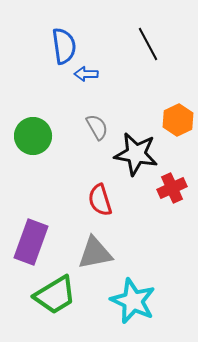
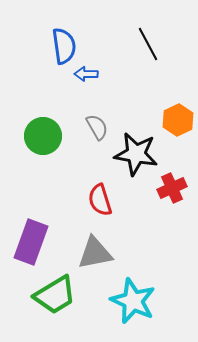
green circle: moved 10 px right
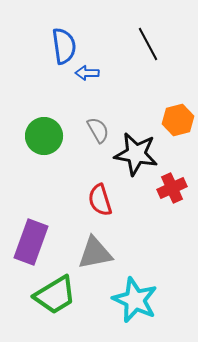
blue arrow: moved 1 px right, 1 px up
orange hexagon: rotated 12 degrees clockwise
gray semicircle: moved 1 px right, 3 px down
green circle: moved 1 px right
cyan star: moved 2 px right, 1 px up
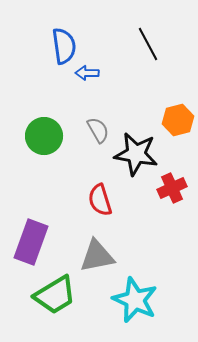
gray triangle: moved 2 px right, 3 px down
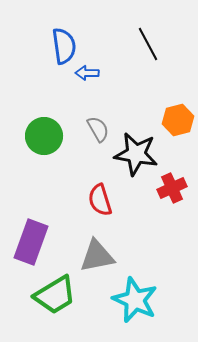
gray semicircle: moved 1 px up
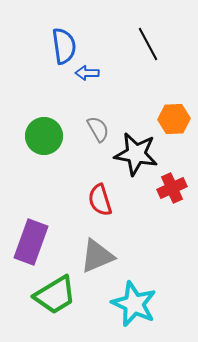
orange hexagon: moved 4 px left, 1 px up; rotated 12 degrees clockwise
gray triangle: rotated 12 degrees counterclockwise
cyan star: moved 1 px left, 4 px down
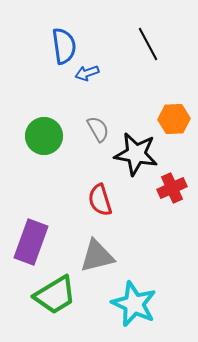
blue arrow: rotated 20 degrees counterclockwise
gray triangle: rotated 9 degrees clockwise
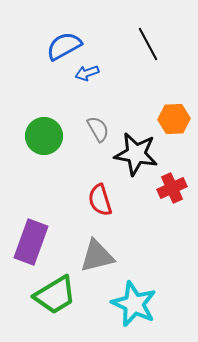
blue semicircle: rotated 111 degrees counterclockwise
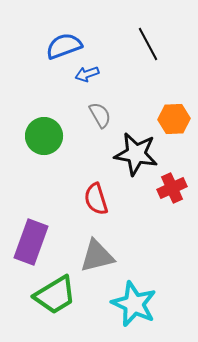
blue semicircle: rotated 9 degrees clockwise
blue arrow: moved 1 px down
gray semicircle: moved 2 px right, 14 px up
red semicircle: moved 4 px left, 1 px up
